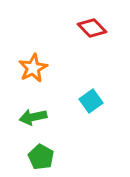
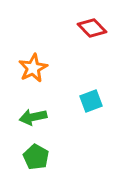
cyan square: rotated 15 degrees clockwise
green pentagon: moved 5 px left
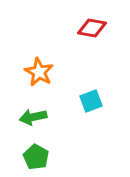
red diamond: rotated 36 degrees counterclockwise
orange star: moved 6 px right, 4 px down; rotated 16 degrees counterclockwise
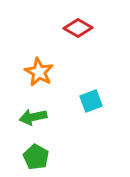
red diamond: moved 14 px left; rotated 20 degrees clockwise
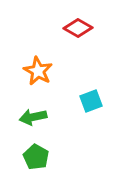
orange star: moved 1 px left, 1 px up
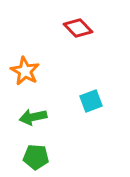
red diamond: rotated 16 degrees clockwise
orange star: moved 13 px left
green pentagon: rotated 25 degrees counterclockwise
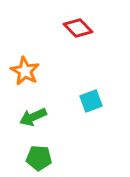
green arrow: rotated 12 degrees counterclockwise
green pentagon: moved 3 px right, 1 px down
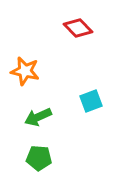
orange star: rotated 16 degrees counterclockwise
green arrow: moved 5 px right
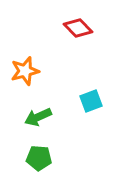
orange star: rotated 28 degrees counterclockwise
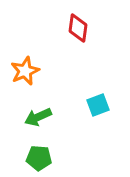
red diamond: rotated 52 degrees clockwise
orange star: rotated 8 degrees counterclockwise
cyan square: moved 7 px right, 4 px down
